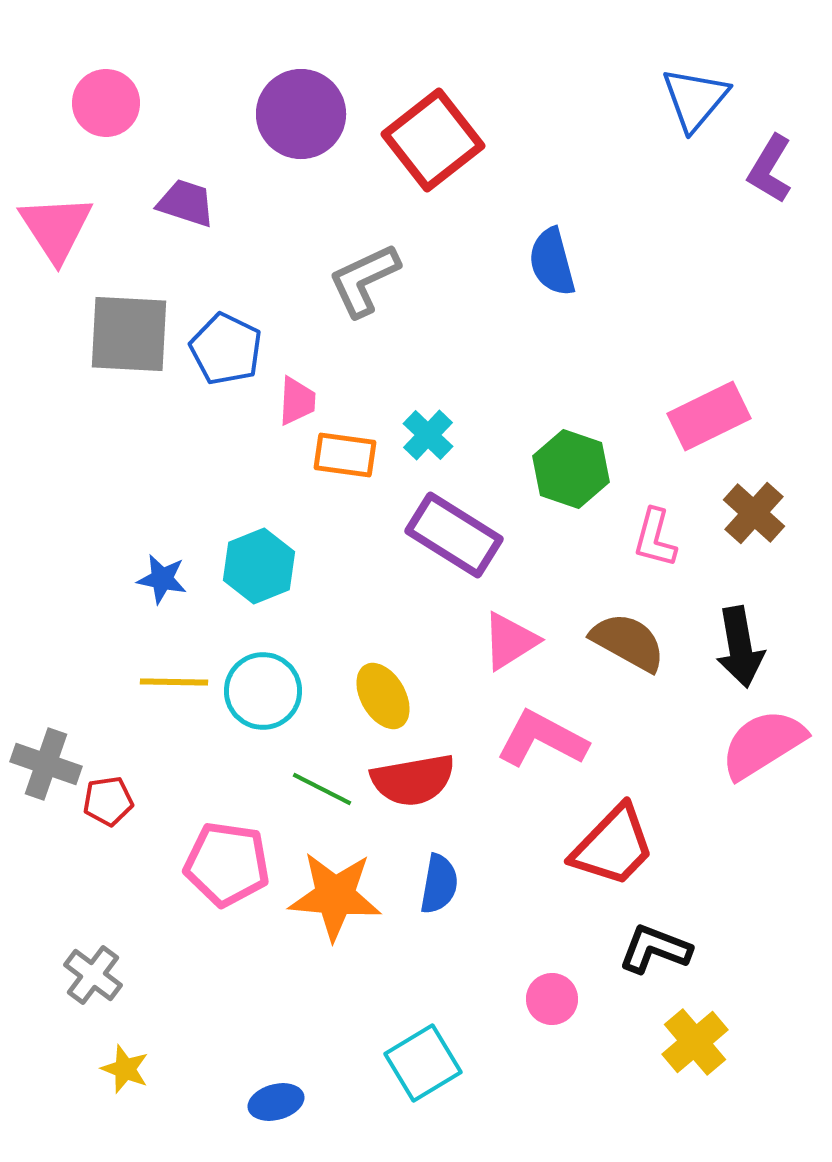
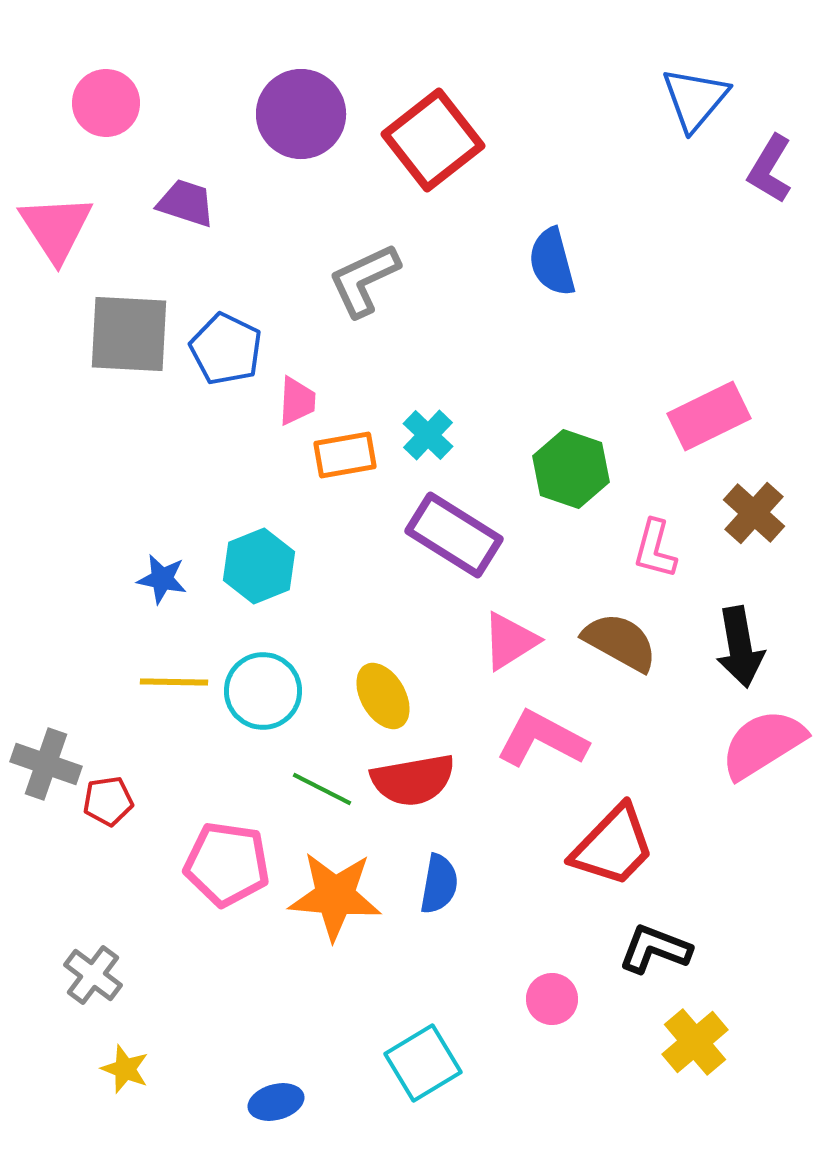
orange rectangle at (345, 455): rotated 18 degrees counterclockwise
pink L-shape at (655, 538): moved 11 px down
brown semicircle at (628, 642): moved 8 px left
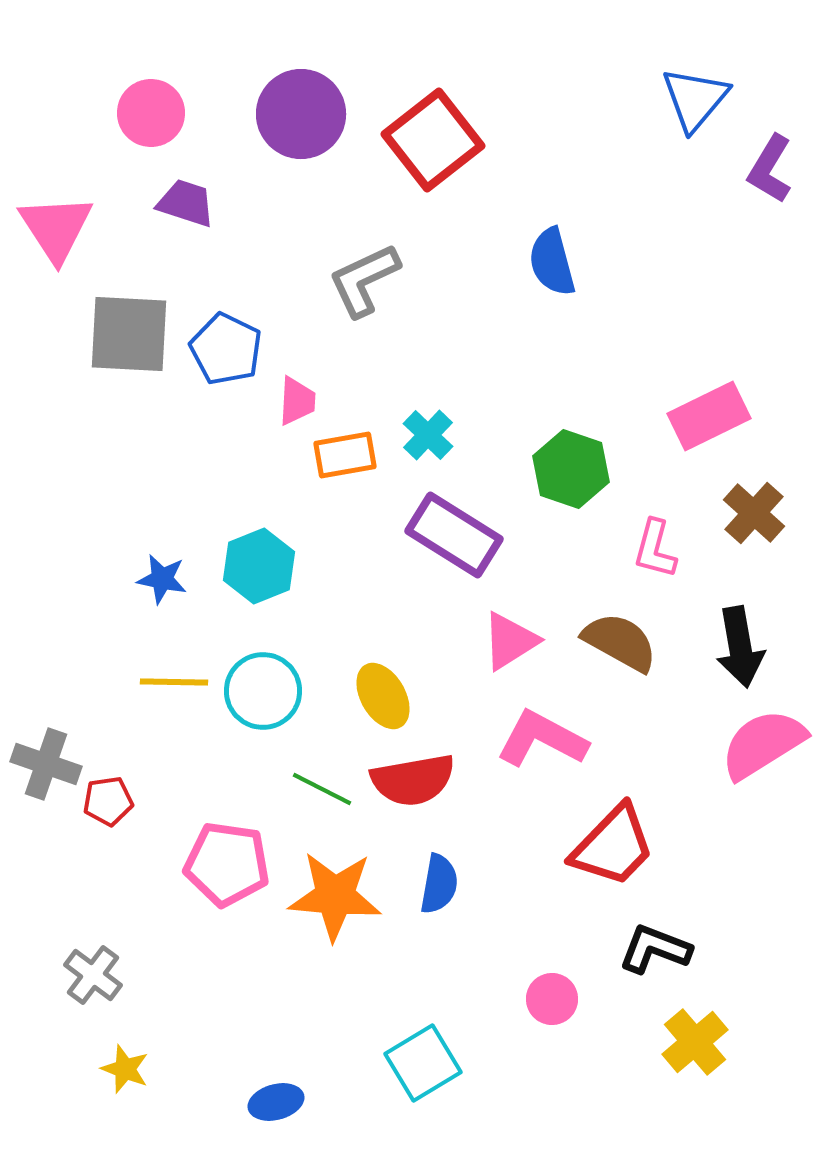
pink circle at (106, 103): moved 45 px right, 10 px down
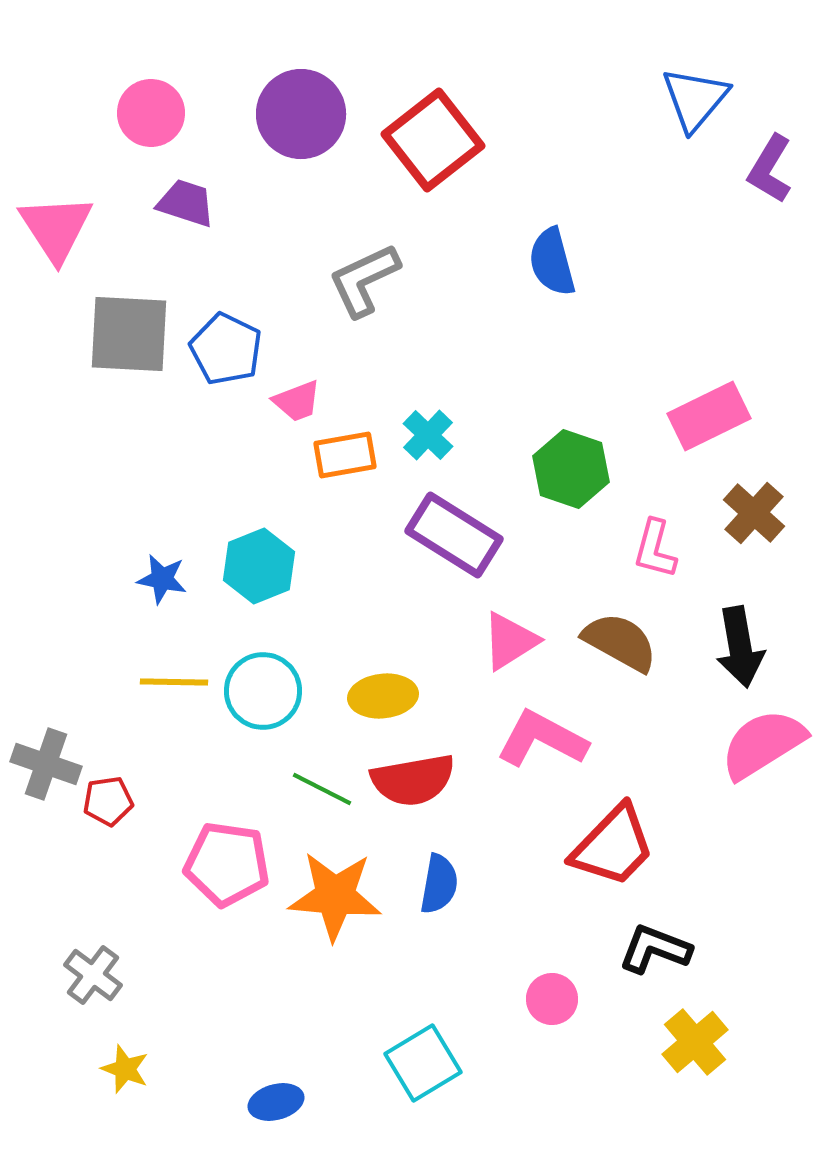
pink trapezoid at (297, 401): rotated 66 degrees clockwise
yellow ellipse at (383, 696): rotated 66 degrees counterclockwise
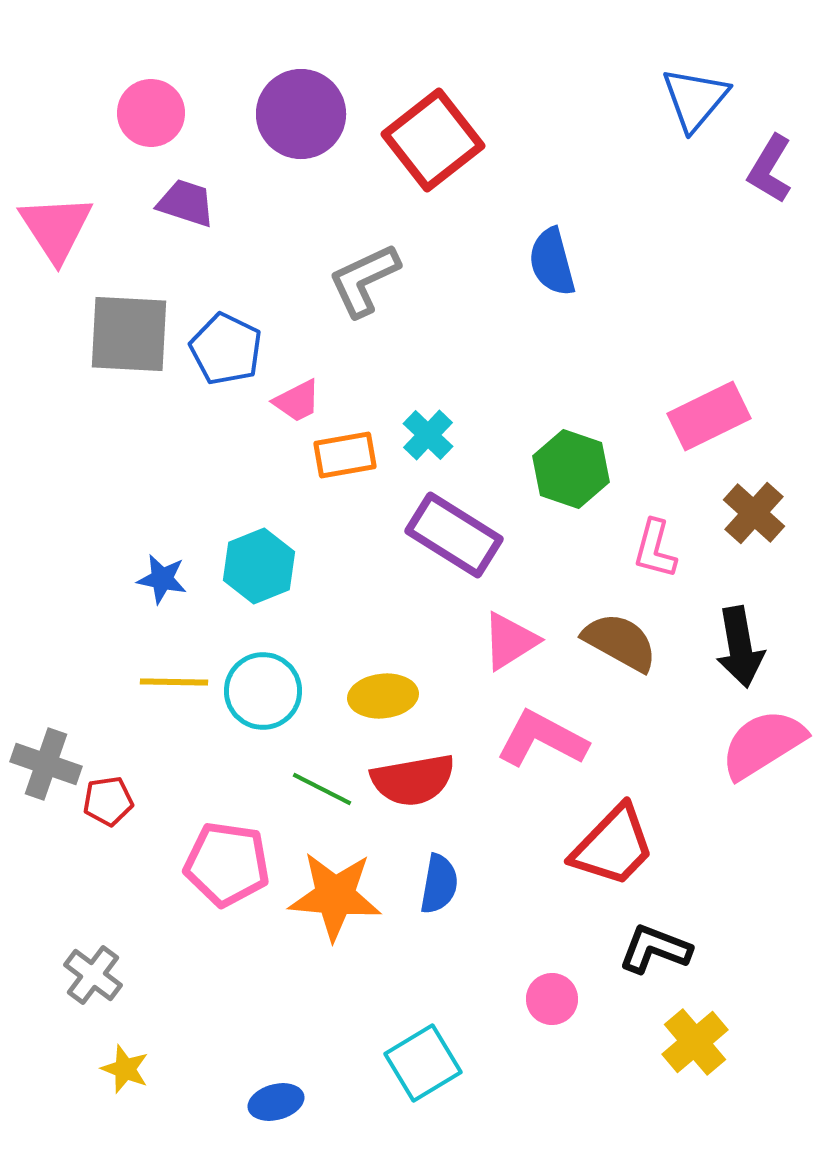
pink trapezoid at (297, 401): rotated 6 degrees counterclockwise
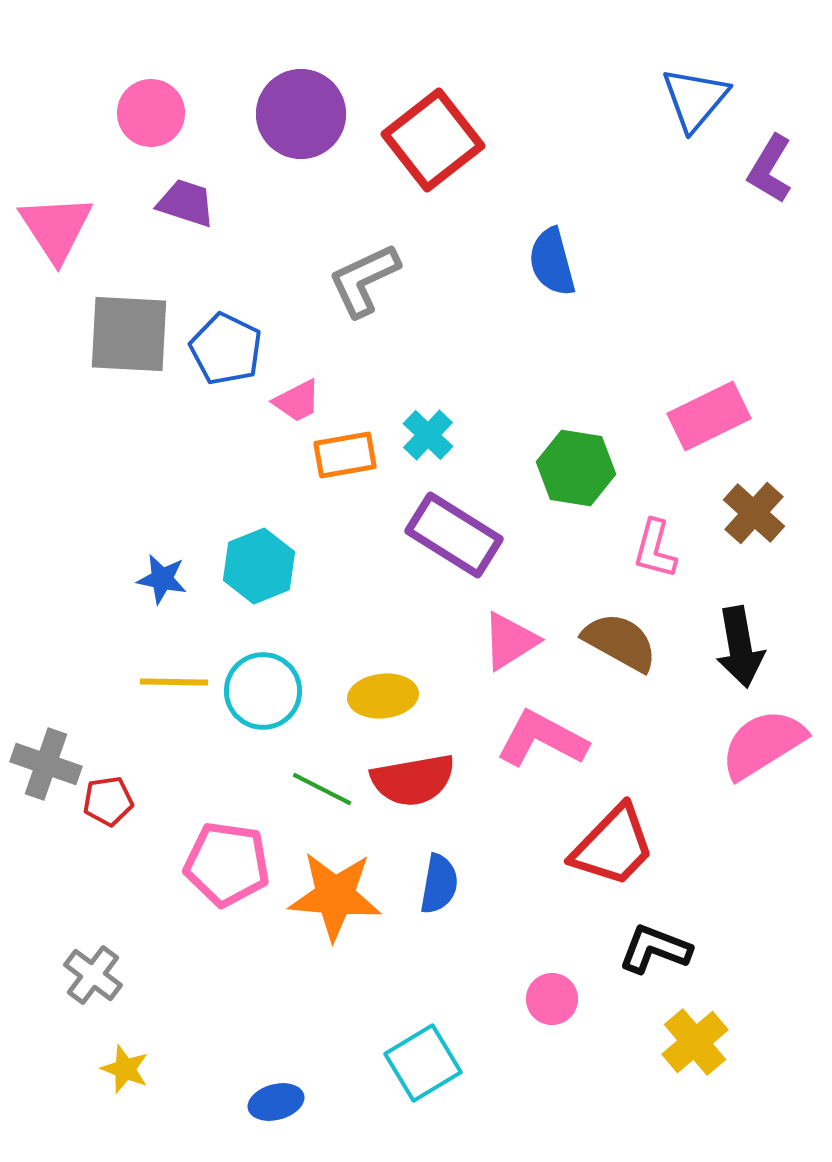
green hexagon at (571, 469): moved 5 px right, 1 px up; rotated 10 degrees counterclockwise
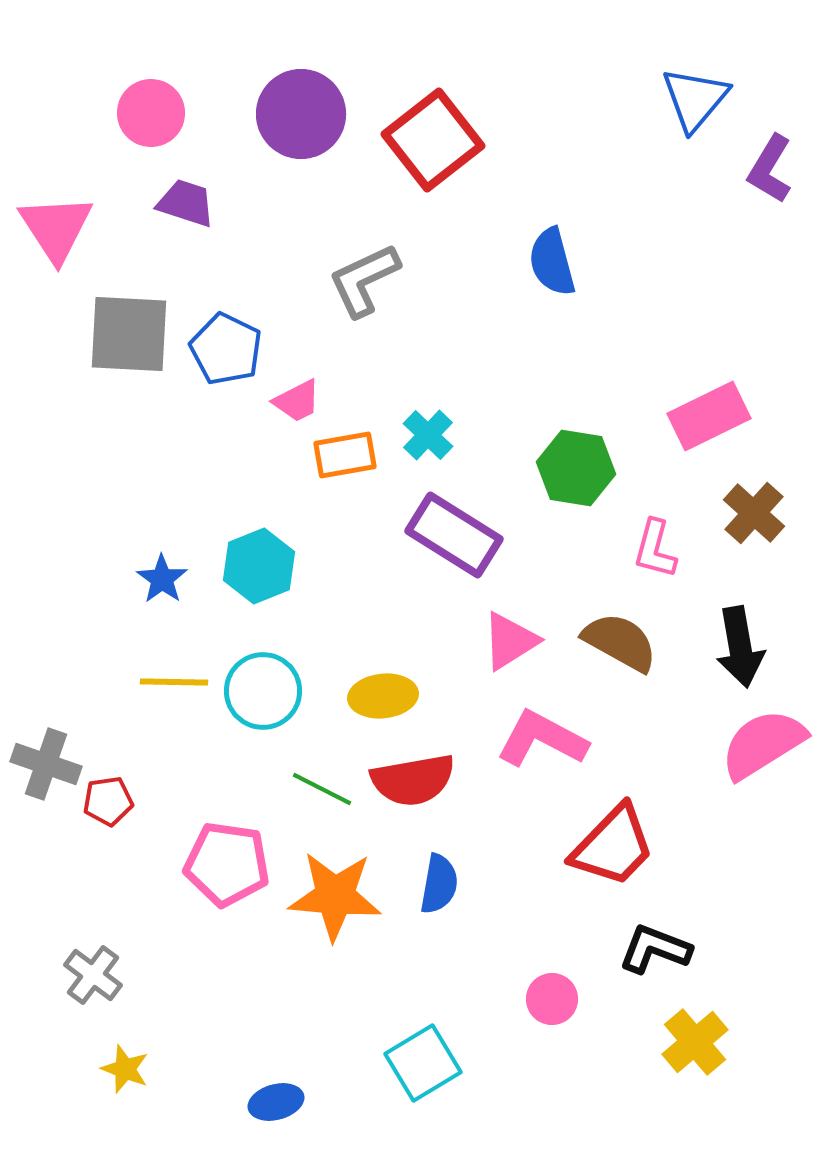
blue star at (162, 579): rotated 24 degrees clockwise
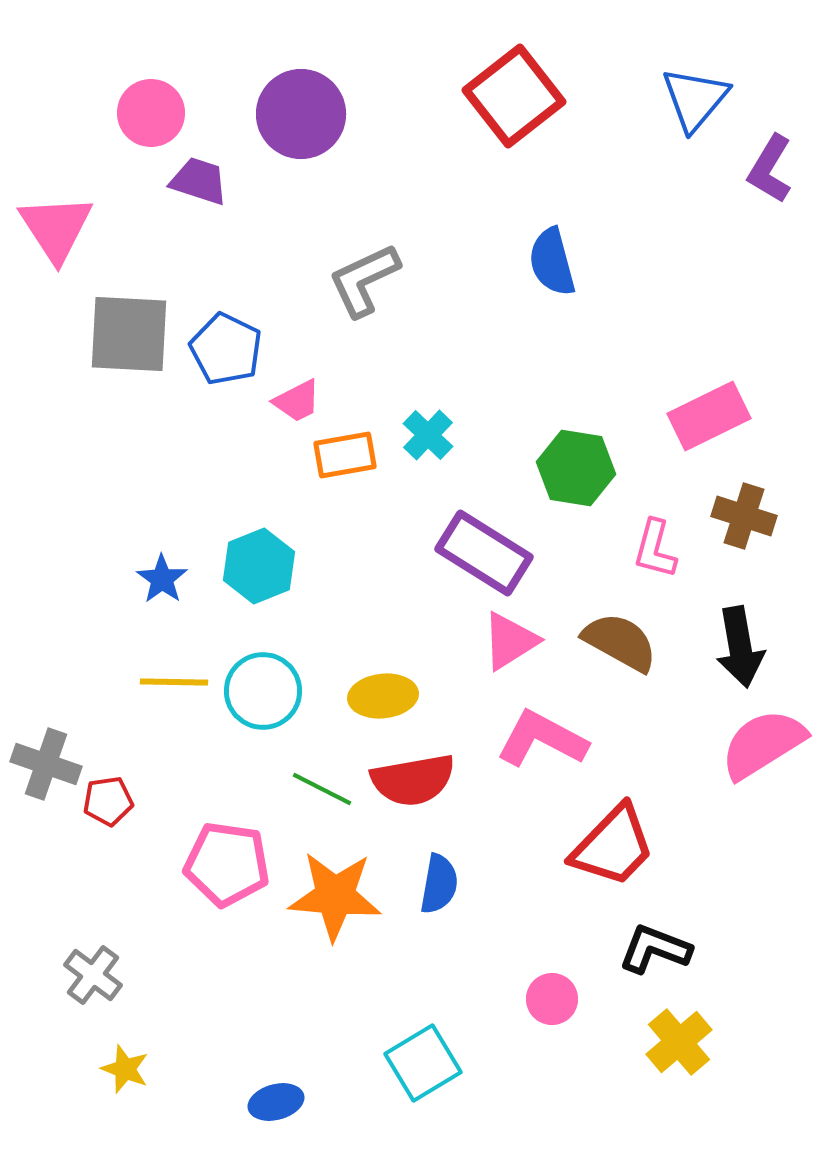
red square at (433, 140): moved 81 px right, 44 px up
purple trapezoid at (186, 203): moved 13 px right, 22 px up
brown cross at (754, 513): moved 10 px left, 3 px down; rotated 24 degrees counterclockwise
purple rectangle at (454, 535): moved 30 px right, 18 px down
yellow cross at (695, 1042): moved 16 px left
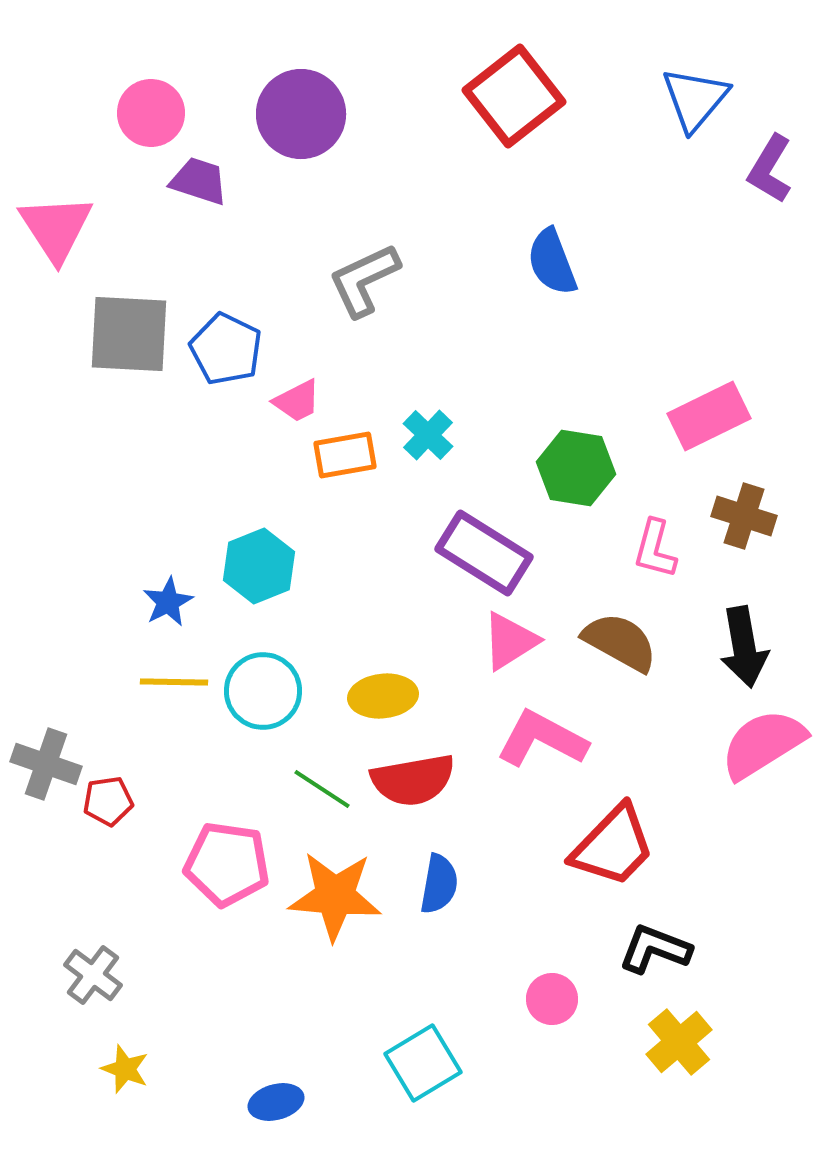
blue semicircle at (552, 262): rotated 6 degrees counterclockwise
blue star at (162, 579): moved 6 px right, 23 px down; rotated 9 degrees clockwise
black arrow at (740, 647): moved 4 px right
green line at (322, 789): rotated 6 degrees clockwise
